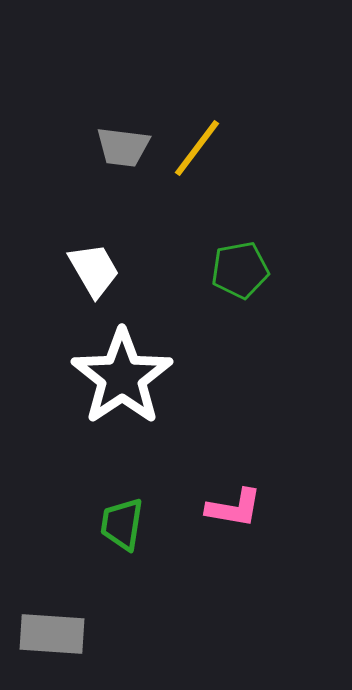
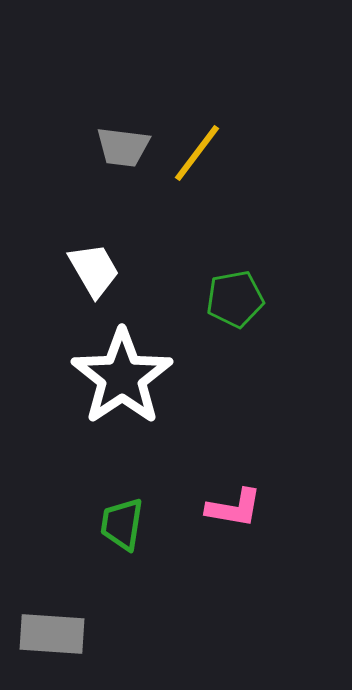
yellow line: moved 5 px down
green pentagon: moved 5 px left, 29 px down
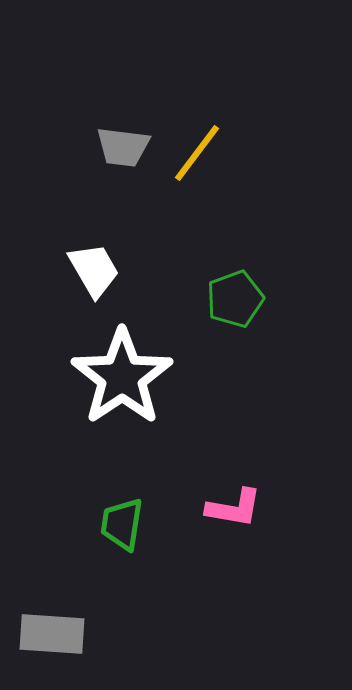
green pentagon: rotated 10 degrees counterclockwise
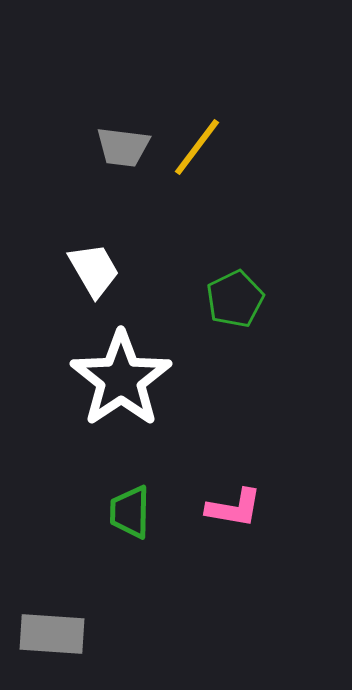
yellow line: moved 6 px up
green pentagon: rotated 6 degrees counterclockwise
white star: moved 1 px left, 2 px down
green trapezoid: moved 8 px right, 12 px up; rotated 8 degrees counterclockwise
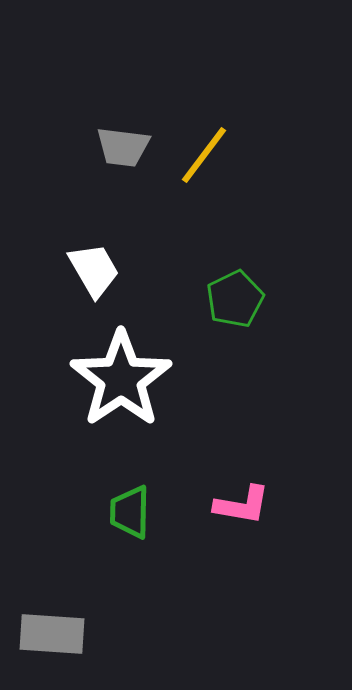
yellow line: moved 7 px right, 8 px down
pink L-shape: moved 8 px right, 3 px up
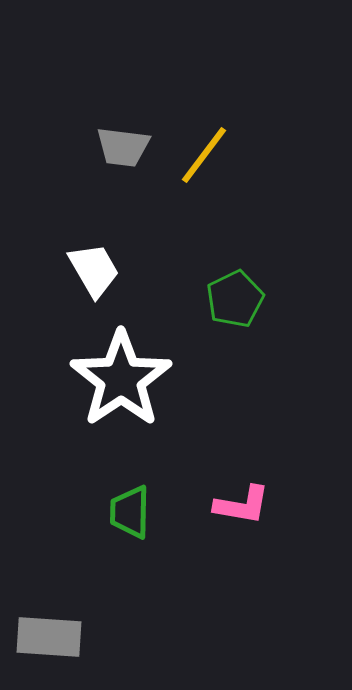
gray rectangle: moved 3 px left, 3 px down
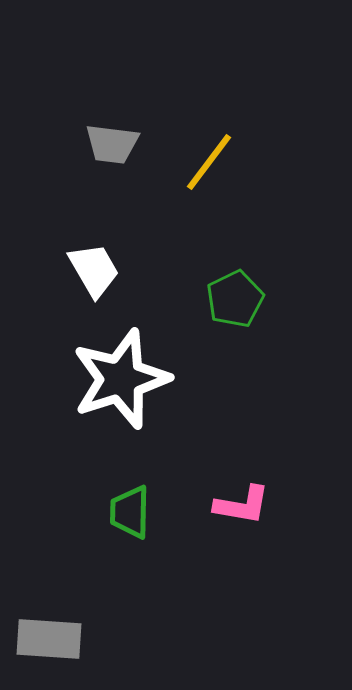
gray trapezoid: moved 11 px left, 3 px up
yellow line: moved 5 px right, 7 px down
white star: rotated 16 degrees clockwise
gray rectangle: moved 2 px down
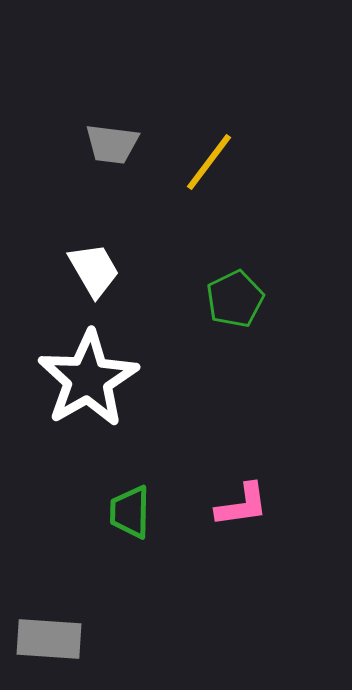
white star: moved 33 px left; rotated 12 degrees counterclockwise
pink L-shape: rotated 18 degrees counterclockwise
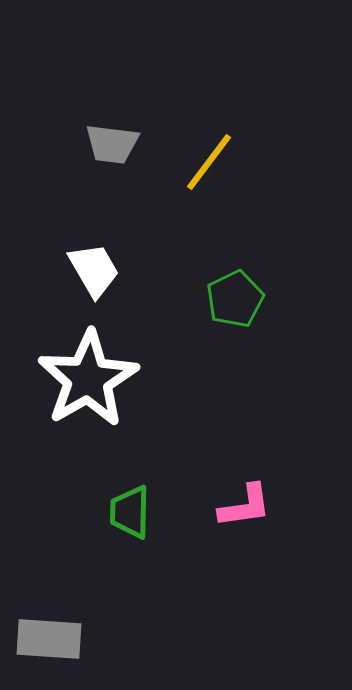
pink L-shape: moved 3 px right, 1 px down
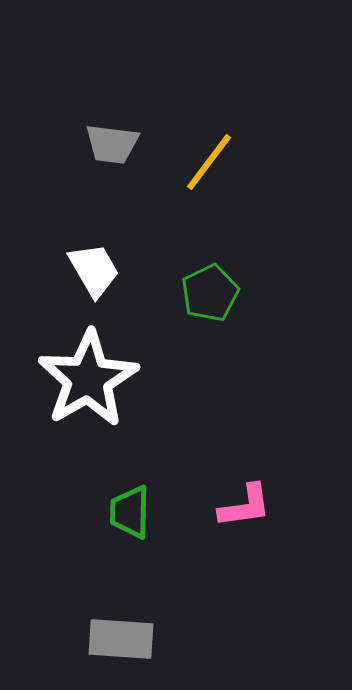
green pentagon: moved 25 px left, 6 px up
gray rectangle: moved 72 px right
